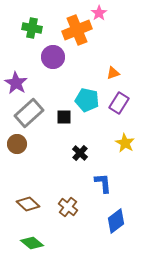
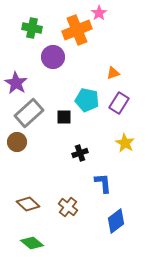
brown circle: moved 2 px up
black cross: rotated 28 degrees clockwise
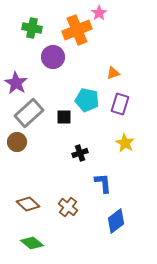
purple rectangle: moved 1 px right, 1 px down; rotated 15 degrees counterclockwise
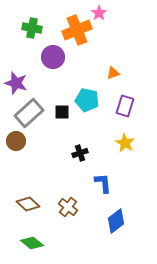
purple star: rotated 15 degrees counterclockwise
purple rectangle: moved 5 px right, 2 px down
black square: moved 2 px left, 5 px up
brown circle: moved 1 px left, 1 px up
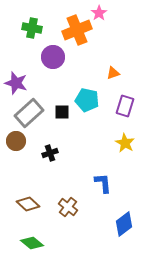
black cross: moved 30 px left
blue diamond: moved 8 px right, 3 px down
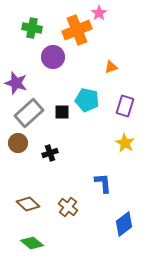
orange triangle: moved 2 px left, 6 px up
brown circle: moved 2 px right, 2 px down
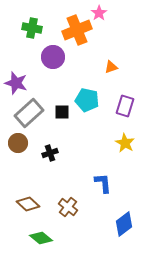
green diamond: moved 9 px right, 5 px up
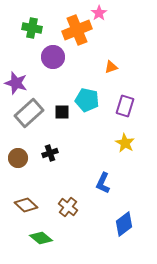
brown circle: moved 15 px down
blue L-shape: rotated 150 degrees counterclockwise
brown diamond: moved 2 px left, 1 px down
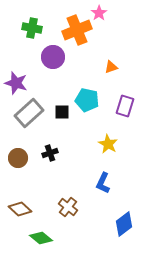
yellow star: moved 17 px left, 1 px down
brown diamond: moved 6 px left, 4 px down
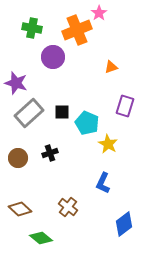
cyan pentagon: moved 23 px down; rotated 10 degrees clockwise
